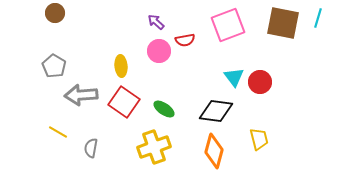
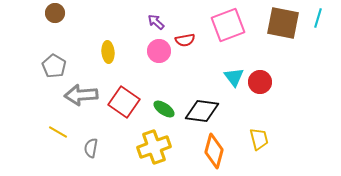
yellow ellipse: moved 13 px left, 14 px up
black diamond: moved 14 px left
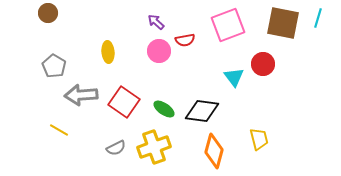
brown circle: moved 7 px left
red circle: moved 3 px right, 18 px up
yellow line: moved 1 px right, 2 px up
gray semicircle: moved 25 px right; rotated 126 degrees counterclockwise
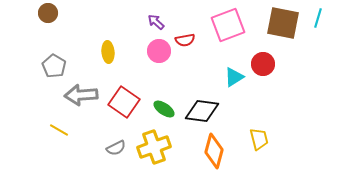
cyan triangle: rotated 35 degrees clockwise
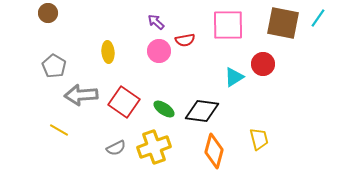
cyan line: rotated 18 degrees clockwise
pink square: rotated 20 degrees clockwise
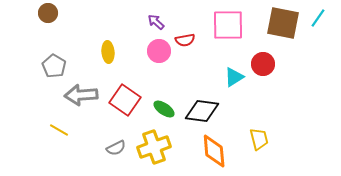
red square: moved 1 px right, 2 px up
orange diamond: rotated 20 degrees counterclockwise
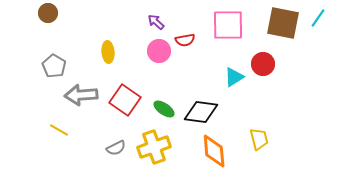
black diamond: moved 1 px left, 1 px down
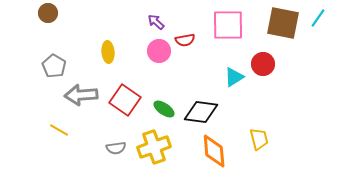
gray semicircle: rotated 18 degrees clockwise
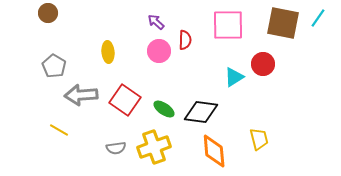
red semicircle: rotated 78 degrees counterclockwise
